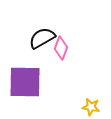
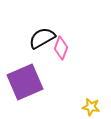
purple square: rotated 24 degrees counterclockwise
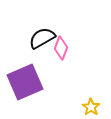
yellow star: rotated 24 degrees clockwise
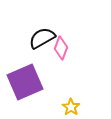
yellow star: moved 20 px left
